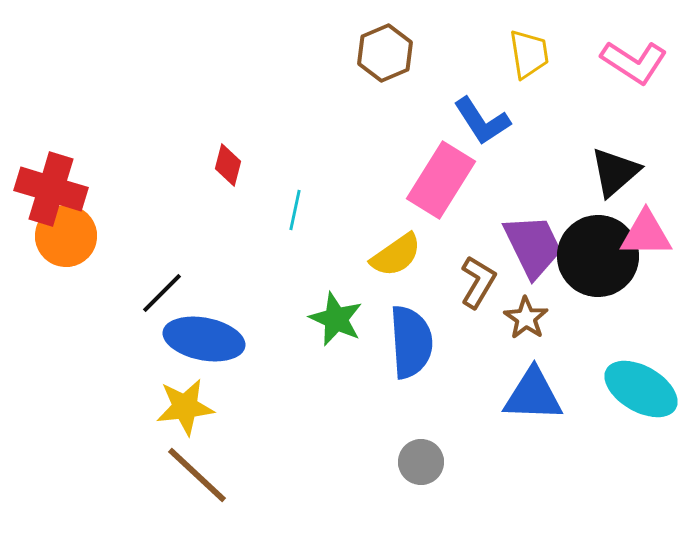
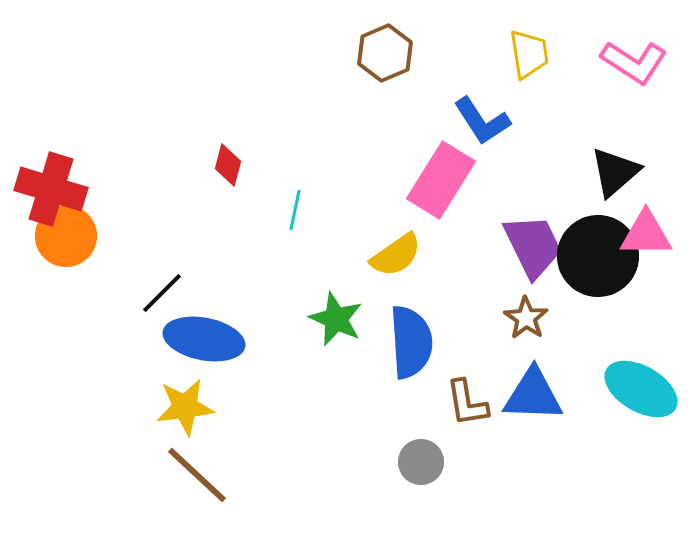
brown L-shape: moved 11 px left, 121 px down; rotated 140 degrees clockwise
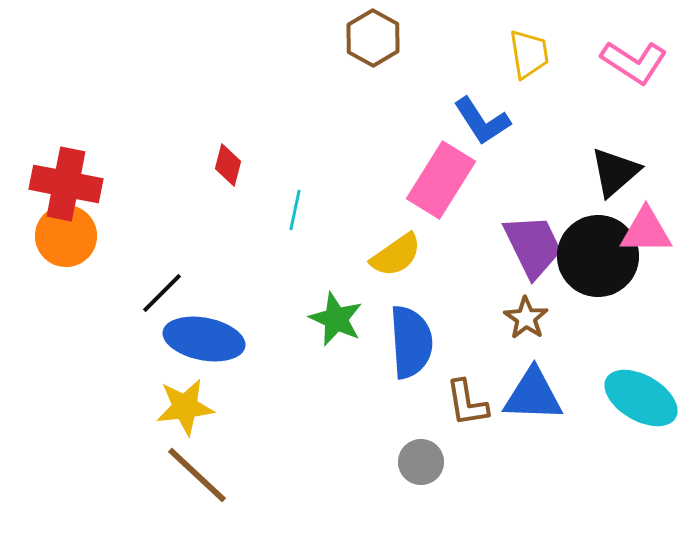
brown hexagon: moved 12 px left, 15 px up; rotated 8 degrees counterclockwise
red cross: moved 15 px right, 5 px up; rotated 6 degrees counterclockwise
pink triangle: moved 3 px up
cyan ellipse: moved 9 px down
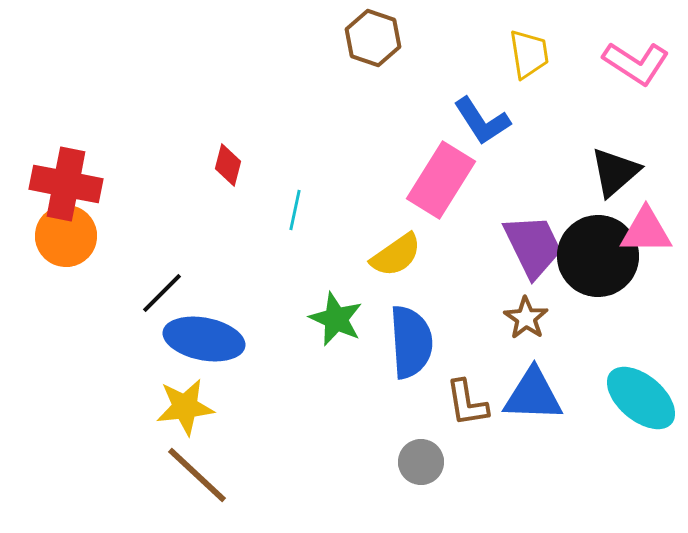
brown hexagon: rotated 10 degrees counterclockwise
pink L-shape: moved 2 px right, 1 px down
cyan ellipse: rotated 10 degrees clockwise
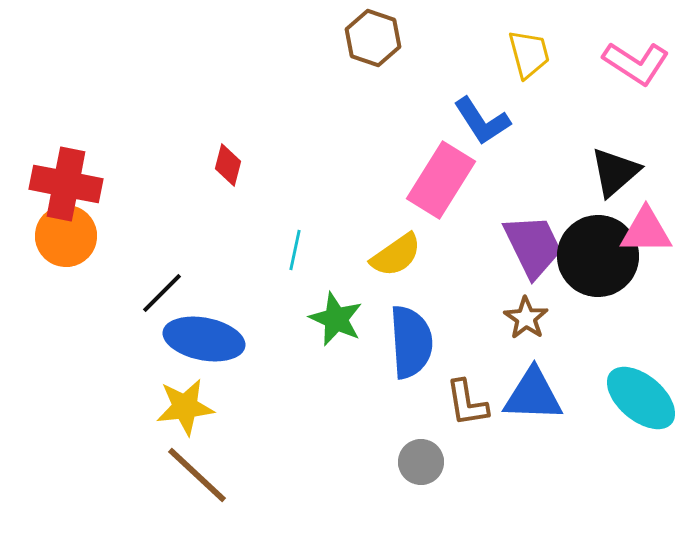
yellow trapezoid: rotated 6 degrees counterclockwise
cyan line: moved 40 px down
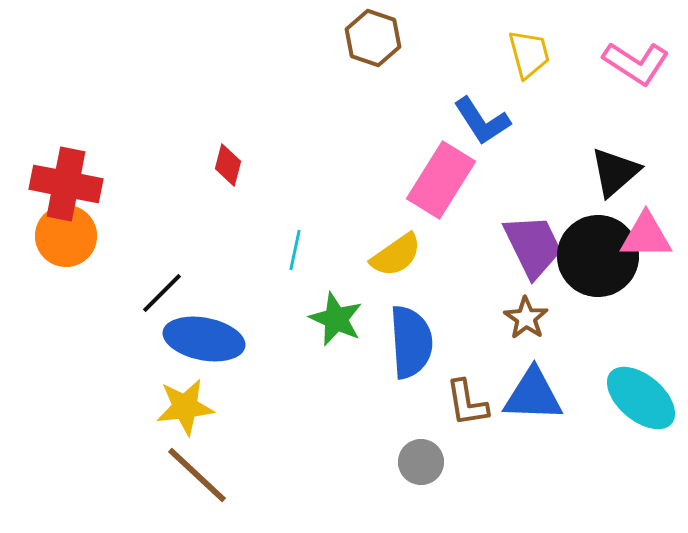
pink triangle: moved 5 px down
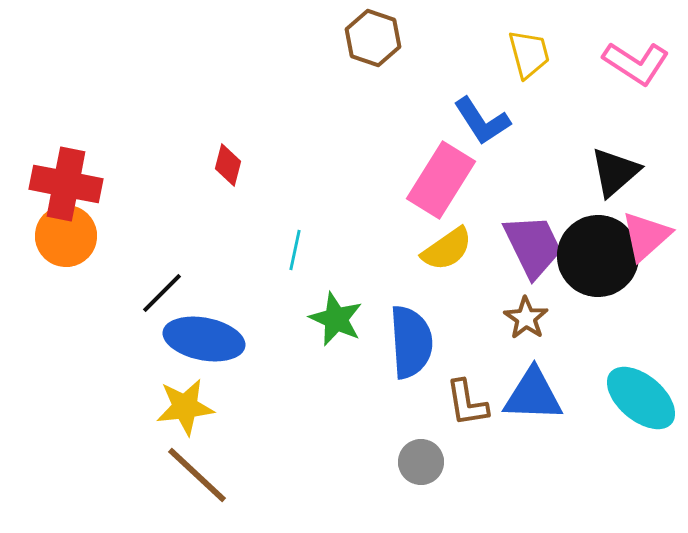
pink triangle: rotated 42 degrees counterclockwise
yellow semicircle: moved 51 px right, 6 px up
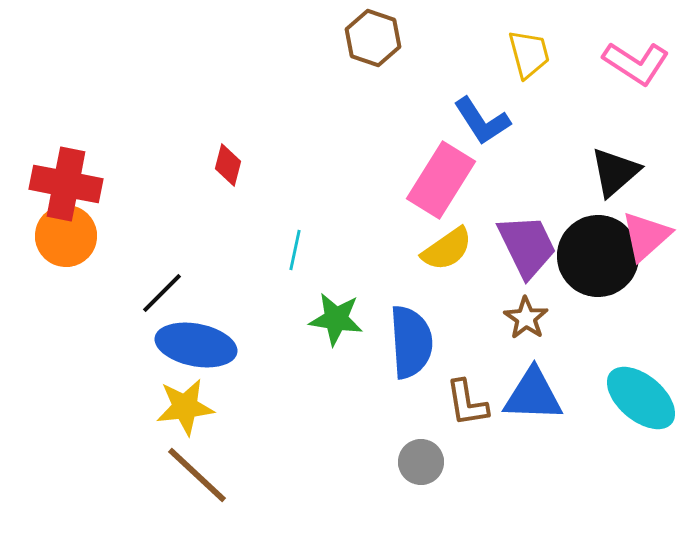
purple trapezoid: moved 6 px left
green star: rotated 16 degrees counterclockwise
blue ellipse: moved 8 px left, 6 px down
